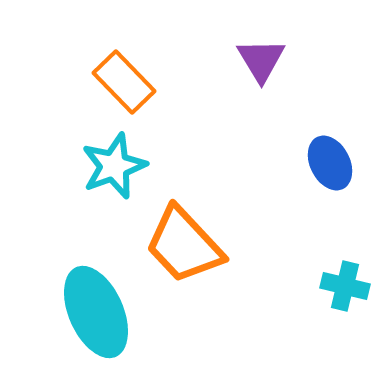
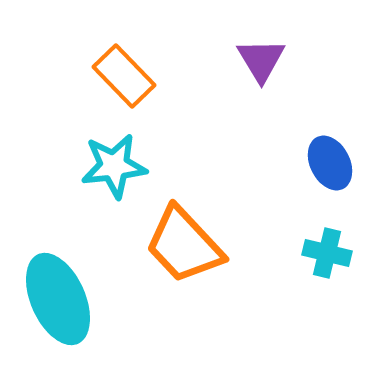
orange rectangle: moved 6 px up
cyan star: rotated 14 degrees clockwise
cyan cross: moved 18 px left, 33 px up
cyan ellipse: moved 38 px left, 13 px up
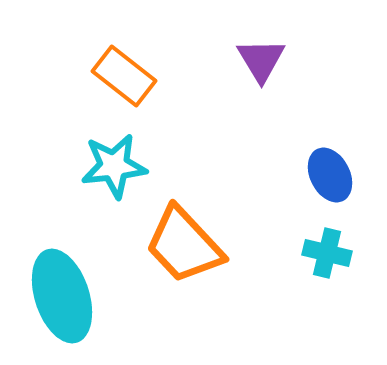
orange rectangle: rotated 8 degrees counterclockwise
blue ellipse: moved 12 px down
cyan ellipse: moved 4 px right, 3 px up; rotated 6 degrees clockwise
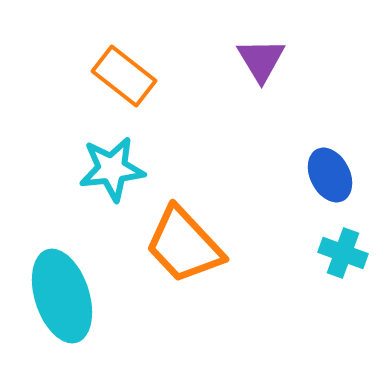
cyan star: moved 2 px left, 3 px down
cyan cross: moved 16 px right; rotated 6 degrees clockwise
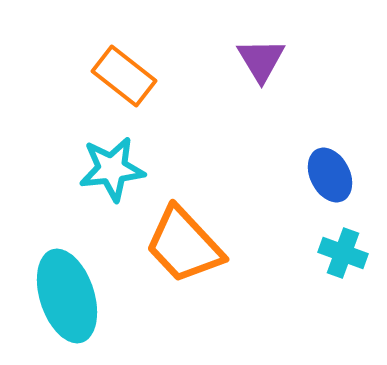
cyan ellipse: moved 5 px right
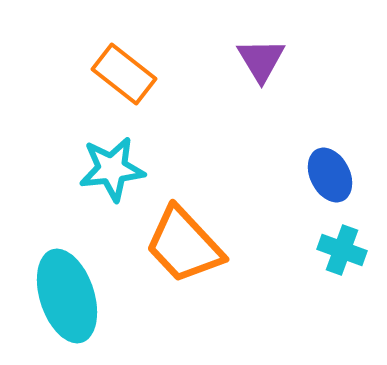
orange rectangle: moved 2 px up
cyan cross: moved 1 px left, 3 px up
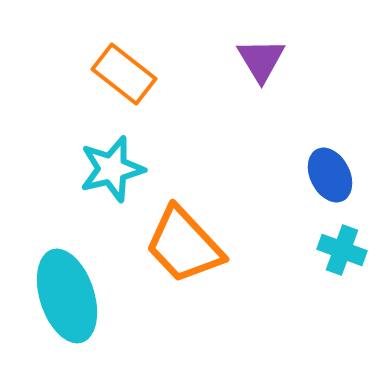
cyan star: rotated 8 degrees counterclockwise
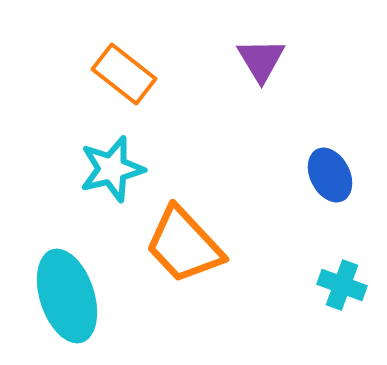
cyan cross: moved 35 px down
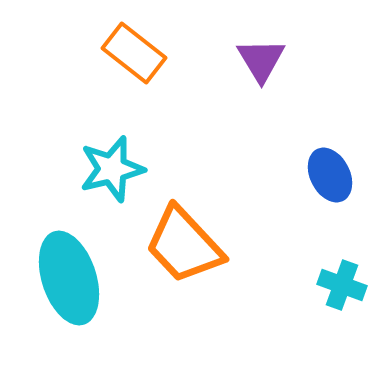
orange rectangle: moved 10 px right, 21 px up
cyan ellipse: moved 2 px right, 18 px up
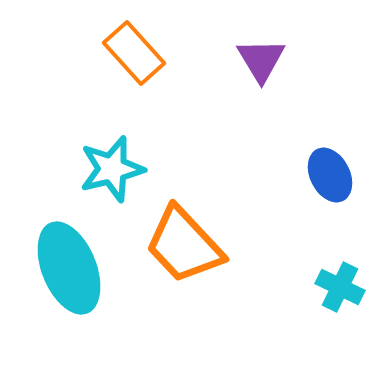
orange rectangle: rotated 10 degrees clockwise
cyan ellipse: moved 10 px up; rotated 4 degrees counterclockwise
cyan cross: moved 2 px left, 2 px down; rotated 6 degrees clockwise
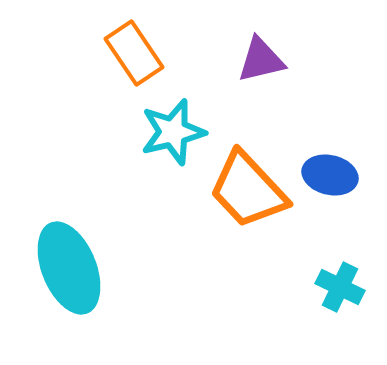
orange rectangle: rotated 8 degrees clockwise
purple triangle: rotated 48 degrees clockwise
cyan star: moved 61 px right, 37 px up
blue ellipse: rotated 50 degrees counterclockwise
orange trapezoid: moved 64 px right, 55 px up
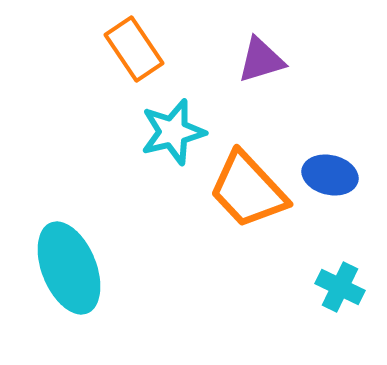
orange rectangle: moved 4 px up
purple triangle: rotated 4 degrees counterclockwise
